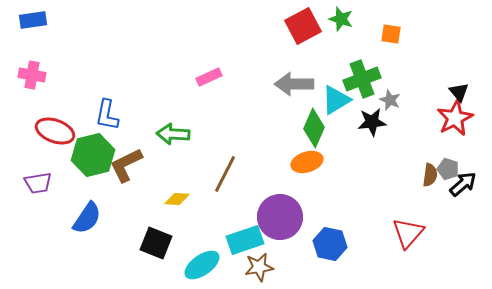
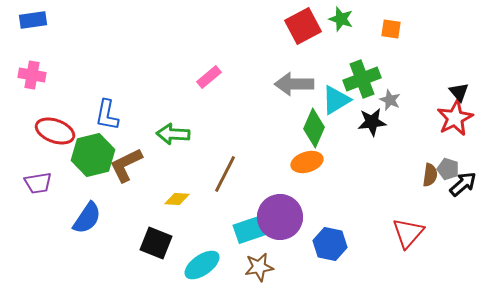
orange square: moved 5 px up
pink rectangle: rotated 15 degrees counterclockwise
cyan rectangle: moved 7 px right, 11 px up
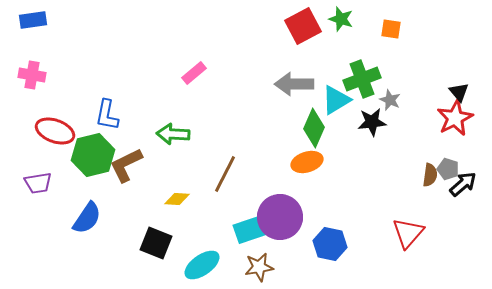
pink rectangle: moved 15 px left, 4 px up
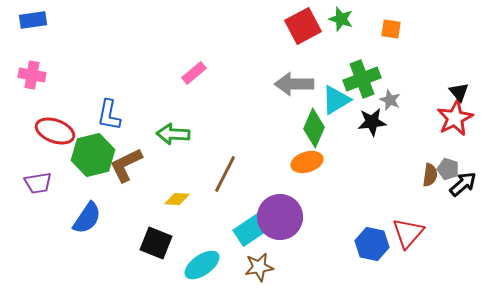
blue L-shape: moved 2 px right
cyan rectangle: rotated 15 degrees counterclockwise
blue hexagon: moved 42 px right
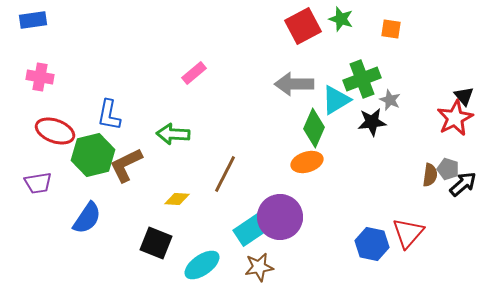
pink cross: moved 8 px right, 2 px down
black triangle: moved 5 px right, 4 px down
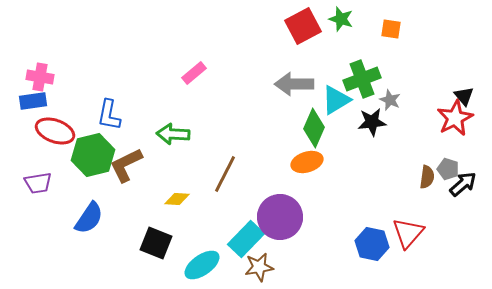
blue rectangle: moved 81 px down
brown semicircle: moved 3 px left, 2 px down
blue semicircle: moved 2 px right
cyan rectangle: moved 6 px left, 10 px down; rotated 12 degrees counterclockwise
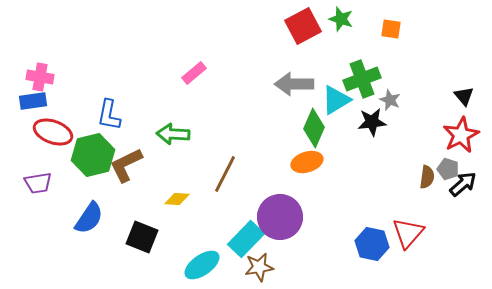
red star: moved 6 px right, 17 px down
red ellipse: moved 2 px left, 1 px down
black square: moved 14 px left, 6 px up
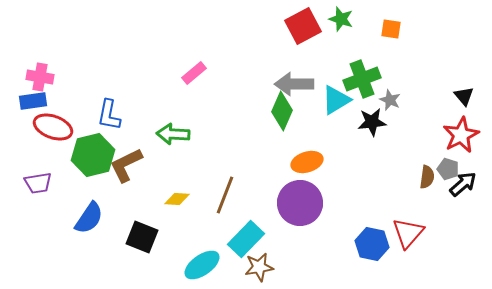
green diamond: moved 32 px left, 17 px up
red ellipse: moved 5 px up
brown line: moved 21 px down; rotated 6 degrees counterclockwise
purple circle: moved 20 px right, 14 px up
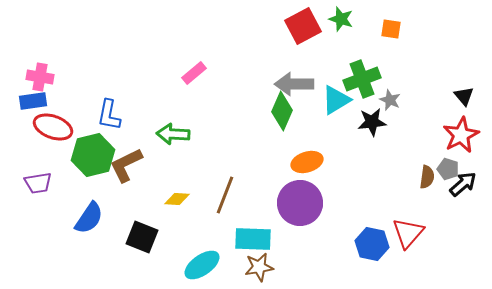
cyan rectangle: moved 7 px right; rotated 48 degrees clockwise
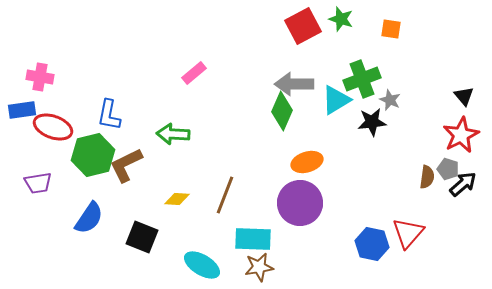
blue rectangle: moved 11 px left, 9 px down
cyan ellipse: rotated 66 degrees clockwise
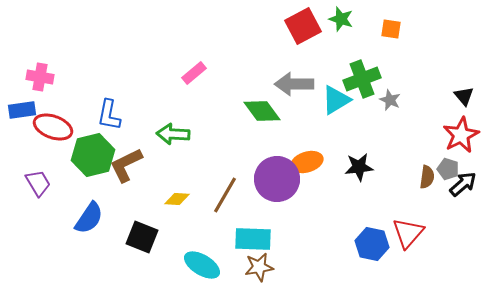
green diamond: moved 20 px left; rotated 60 degrees counterclockwise
black star: moved 13 px left, 45 px down
purple trapezoid: rotated 112 degrees counterclockwise
brown line: rotated 9 degrees clockwise
purple circle: moved 23 px left, 24 px up
